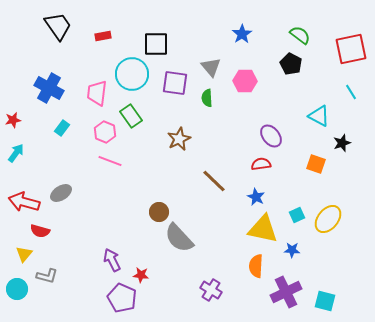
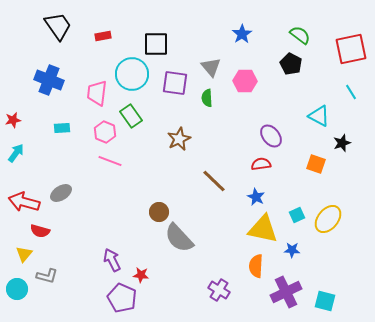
blue cross at (49, 88): moved 8 px up; rotated 8 degrees counterclockwise
cyan rectangle at (62, 128): rotated 49 degrees clockwise
purple cross at (211, 290): moved 8 px right
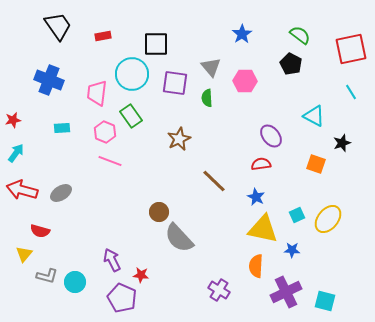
cyan triangle at (319, 116): moved 5 px left
red arrow at (24, 202): moved 2 px left, 12 px up
cyan circle at (17, 289): moved 58 px right, 7 px up
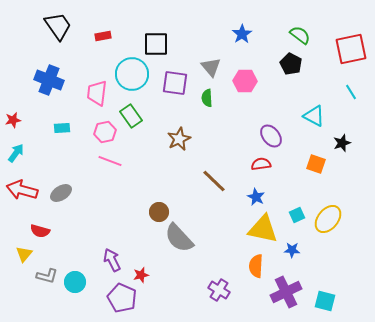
pink hexagon at (105, 132): rotated 25 degrees clockwise
red star at (141, 275): rotated 21 degrees counterclockwise
